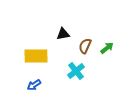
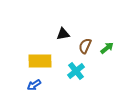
yellow rectangle: moved 4 px right, 5 px down
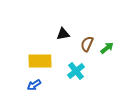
brown semicircle: moved 2 px right, 2 px up
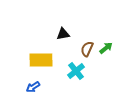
brown semicircle: moved 5 px down
green arrow: moved 1 px left
yellow rectangle: moved 1 px right, 1 px up
blue arrow: moved 1 px left, 2 px down
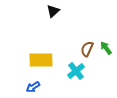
black triangle: moved 10 px left, 23 px up; rotated 32 degrees counterclockwise
green arrow: rotated 88 degrees counterclockwise
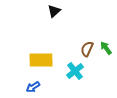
black triangle: moved 1 px right
cyan cross: moved 1 px left
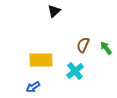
brown semicircle: moved 4 px left, 4 px up
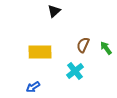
yellow rectangle: moved 1 px left, 8 px up
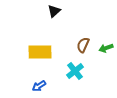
green arrow: rotated 72 degrees counterclockwise
blue arrow: moved 6 px right, 1 px up
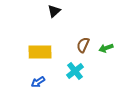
blue arrow: moved 1 px left, 4 px up
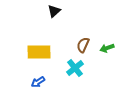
green arrow: moved 1 px right
yellow rectangle: moved 1 px left
cyan cross: moved 3 px up
